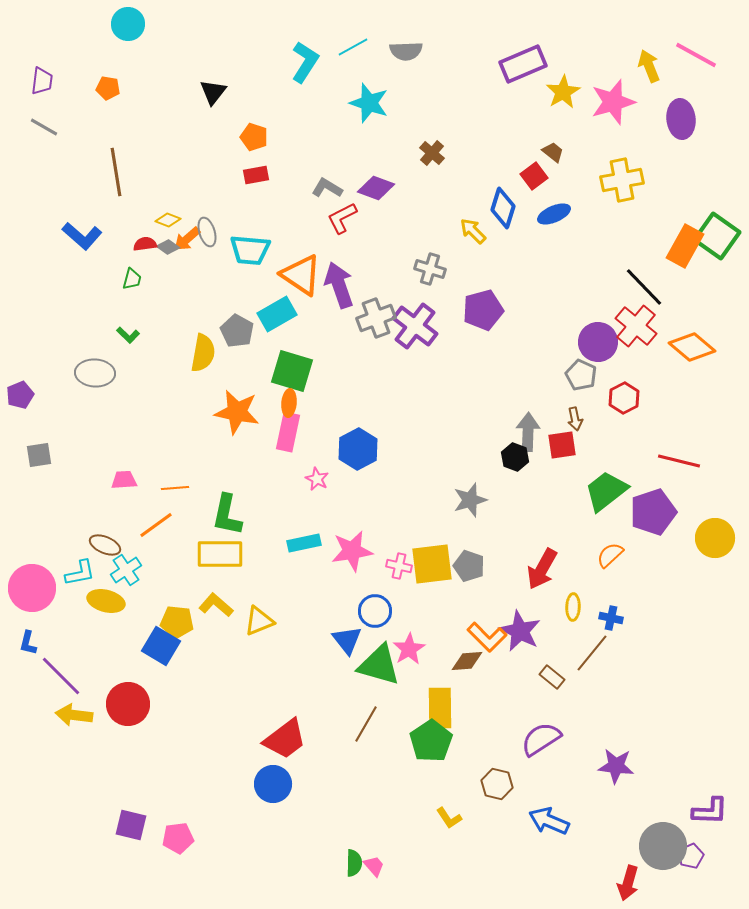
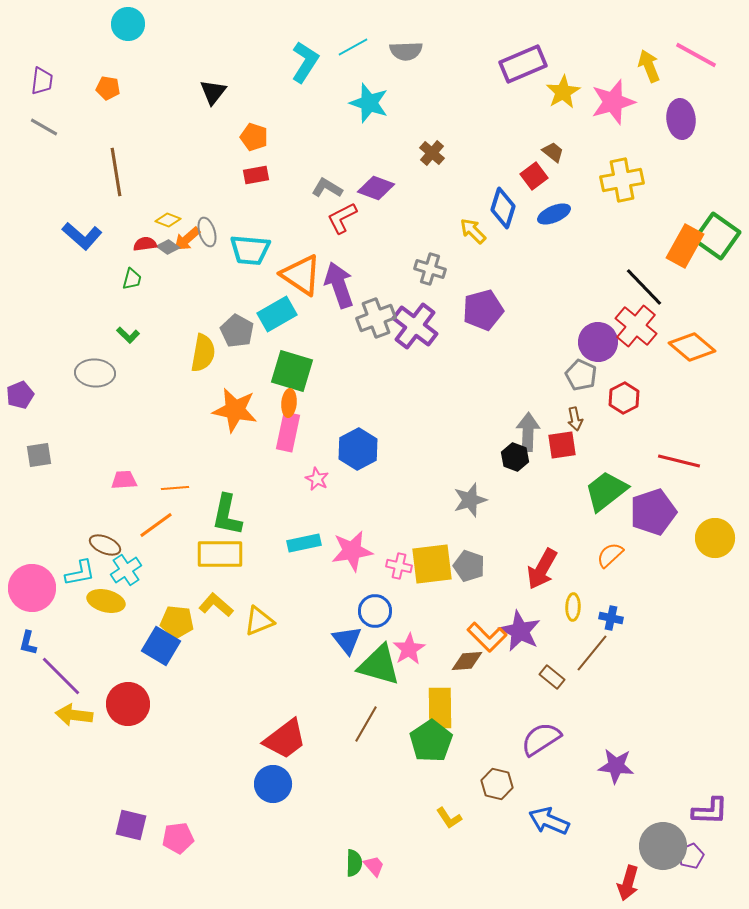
orange star at (237, 412): moved 2 px left, 2 px up
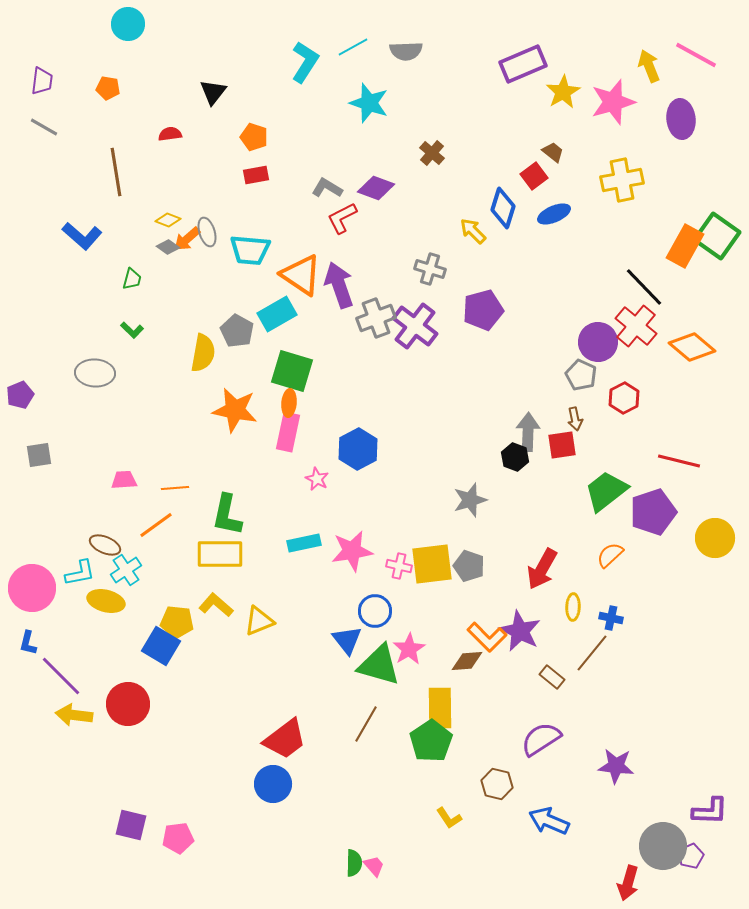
red semicircle at (145, 244): moved 25 px right, 110 px up
green L-shape at (128, 335): moved 4 px right, 5 px up
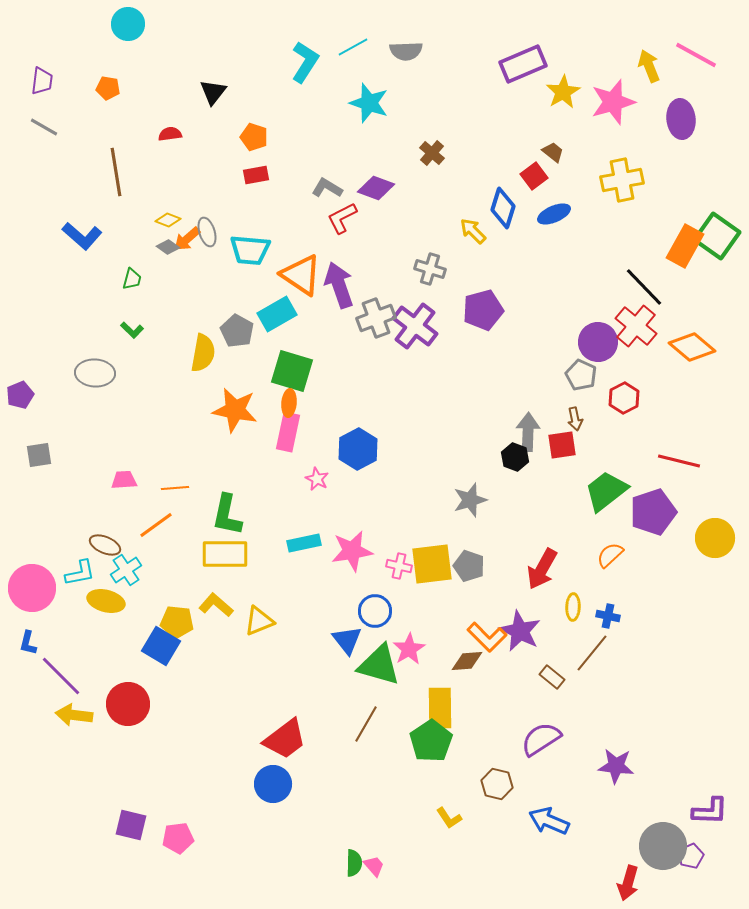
yellow rectangle at (220, 554): moved 5 px right
blue cross at (611, 618): moved 3 px left, 2 px up
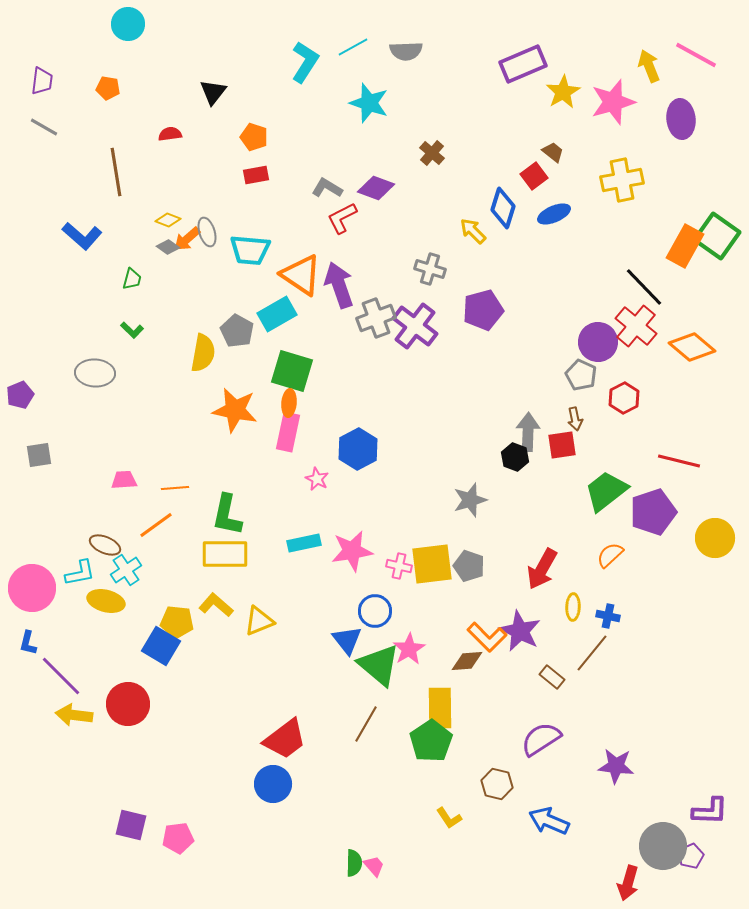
green triangle at (379, 665): rotated 24 degrees clockwise
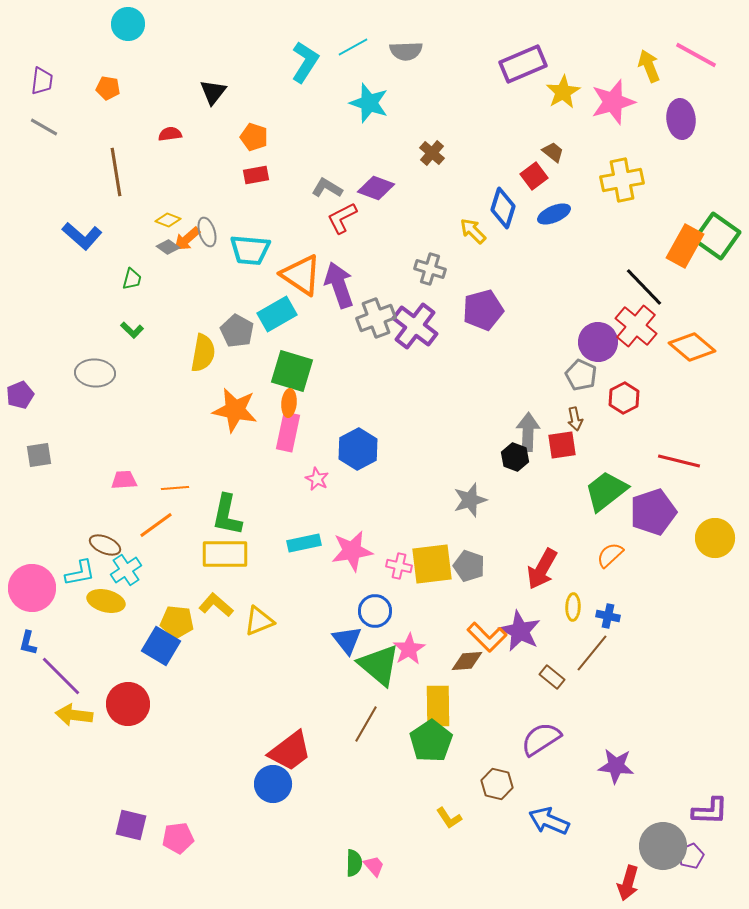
yellow rectangle at (440, 708): moved 2 px left, 2 px up
red trapezoid at (285, 739): moved 5 px right, 12 px down
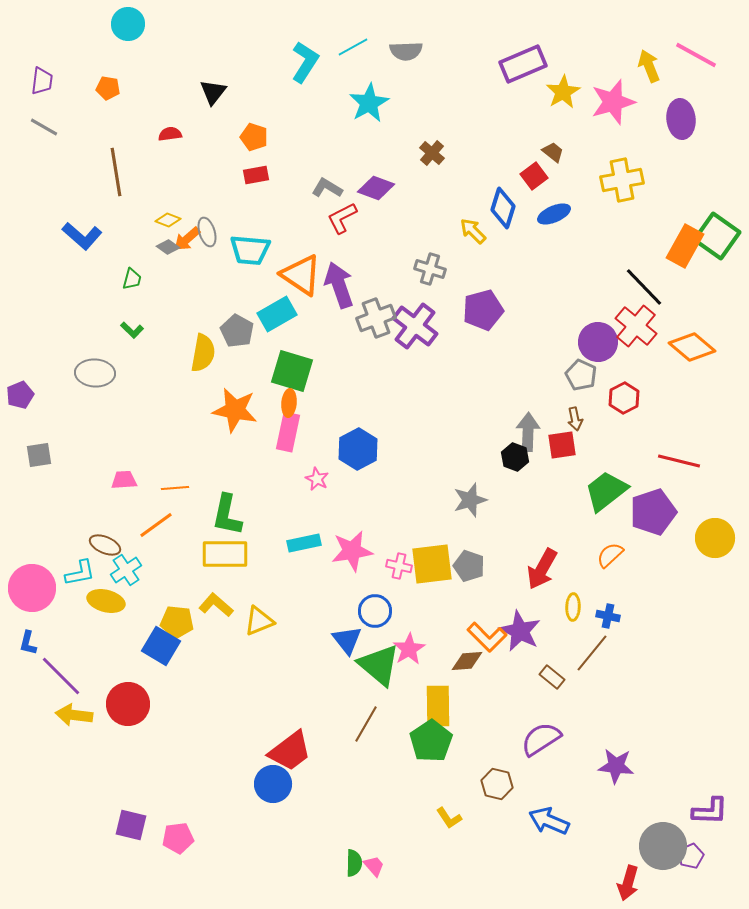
cyan star at (369, 103): rotated 24 degrees clockwise
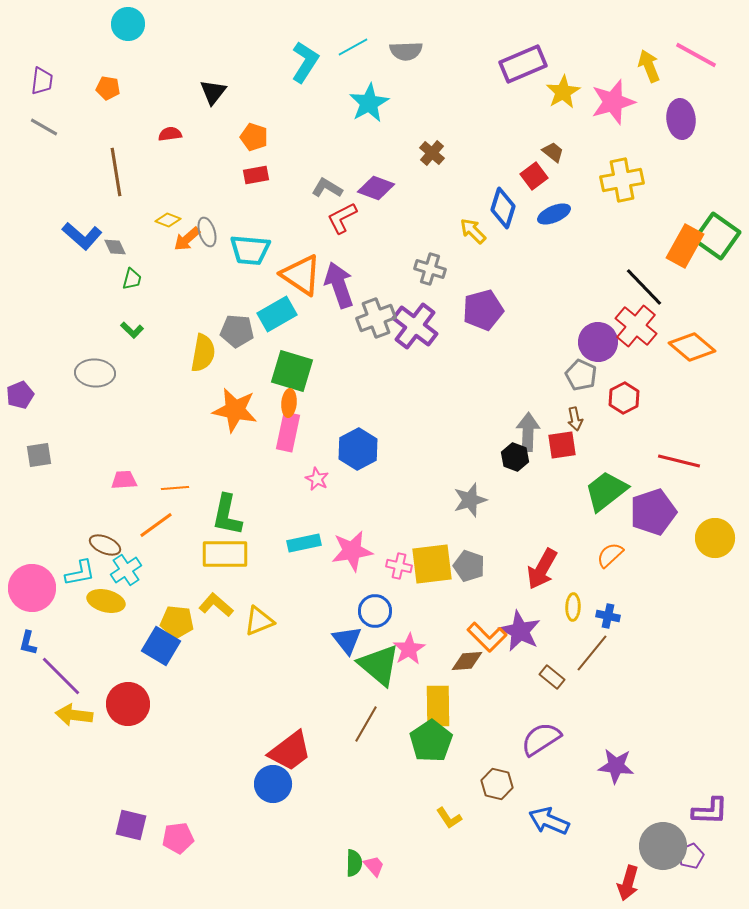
gray diamond at (168, 247): moved 53 px left; rotated 30 degrees clockwise
gray pentagon at (237, 331): rotated 24 degrees counterclockwise
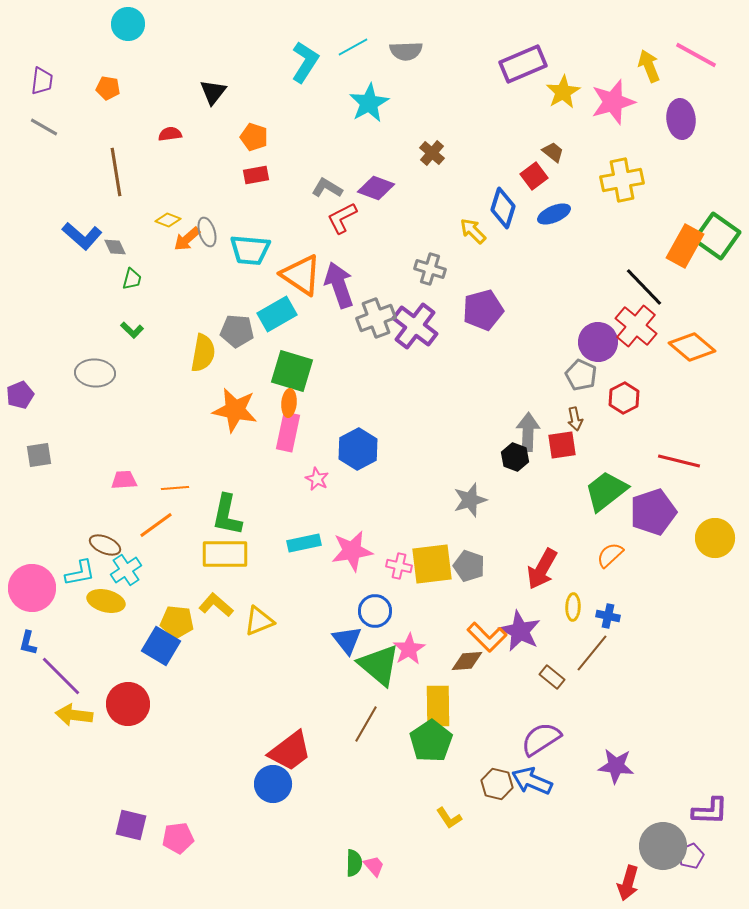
blue arrow at (549, 821): moved 17 px left, 40 px up
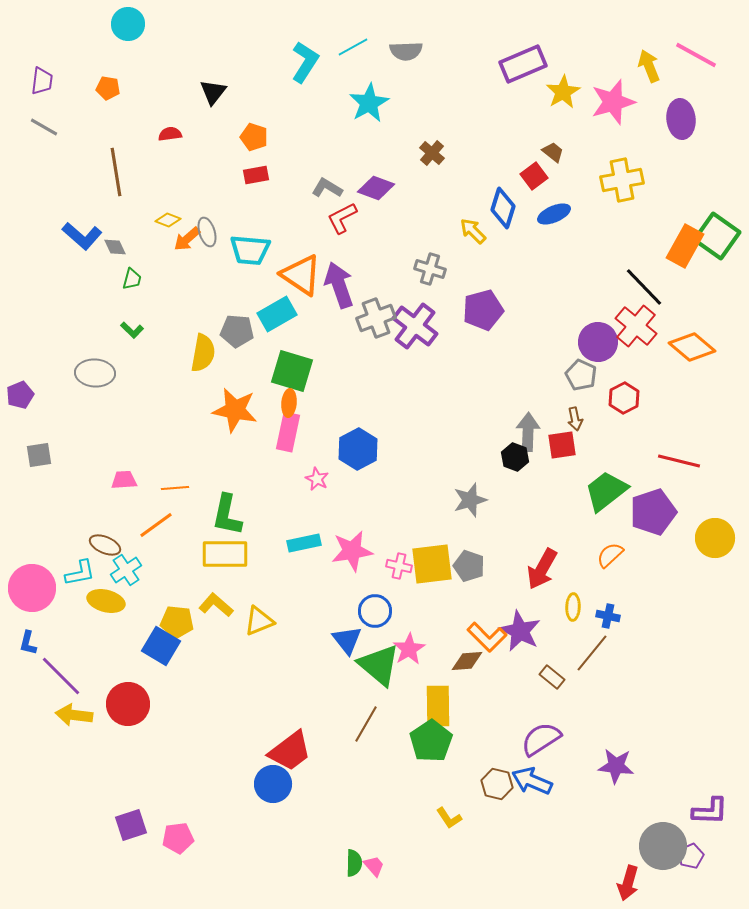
purple square at (131, 825): rotated 32 degrees counterclockwise
